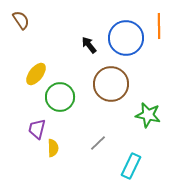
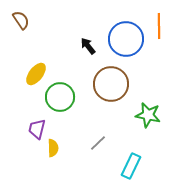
blue circle: moved 1 px down
black arrow: moved 1 px left, 1 px down
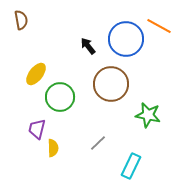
brown semicircle: rotated 24 degrees clockwise
orange line: rotated 60 degrees counterclockwise
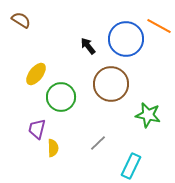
brown semicircle: rotated 48 degrees counterclockwise
green circle: moved 1 px right
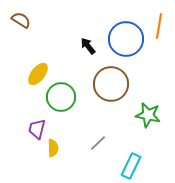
orange line: rotated 70 degrees clockwise
yellow ellipse: moved 2 px right
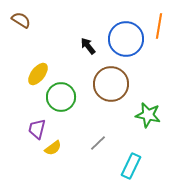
yellow semicircle: rotated 54 degrees clockwise
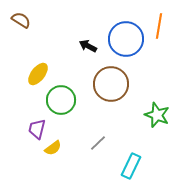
black arrow: rotated 24 degrees counterclockwise
green circle: moved 3 px down
green star: moved 9 px right; rotated 10 degrees clockwise
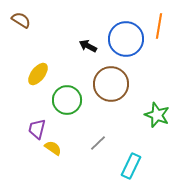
green circle: moved 6 px right
yellow semicircle: rotated 108 degrees counterclockwise
